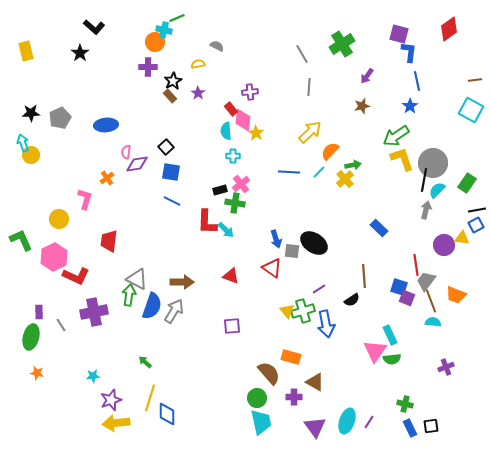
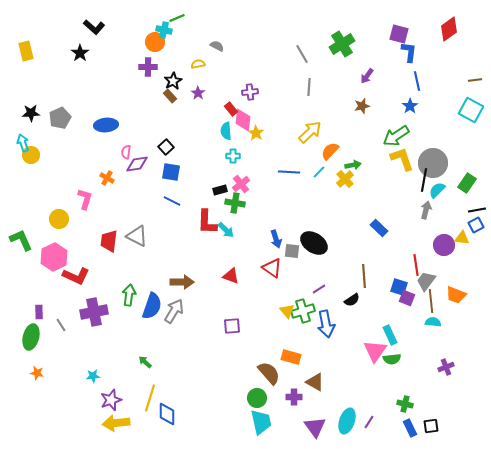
orange cross at (107, 178): rotated 24 degrees counterclockwise
gray triangle at (137, 279): moved 43 px up
brown line at (431, 301): rotated 15 degrees clockwise
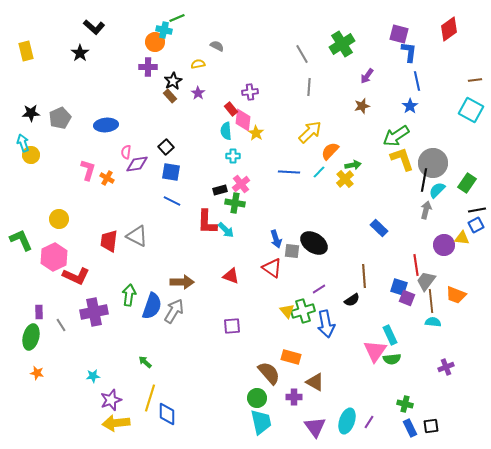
pink L-shape at (85, 199): moved 3 px right, 29 px up
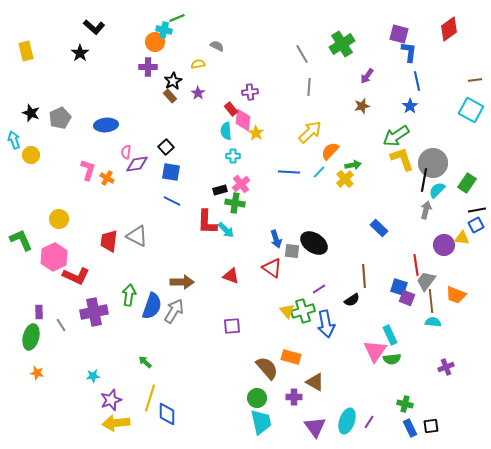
black star at (31, 113): rotated 24 degrees clockwise
cyan arrow at (23, 143): moved 9 px left, 3 px up
brown semicircle at (269, 373): moved 2 px left, 5 px up
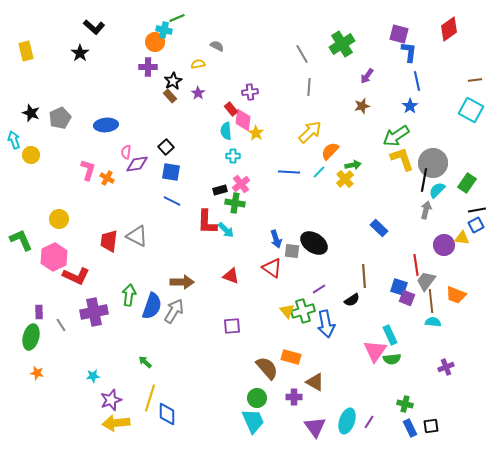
cyan trapezoid at (261, 422): moved 8 px left, 1 px up; rotated 12 degrees counterclockwise
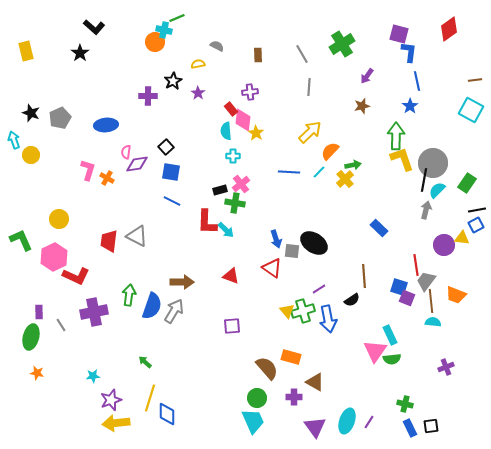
purple cross at (148, 67): moved 29 px down
brown rectangle at (170, 96): moved 88 px right, 41 px up; rotated 40 degrees clockwise
green arrow at (396, 136): rotated 124 degrees clockwise
blue arrow at (326, 324): moved 2 px right, 5 px up
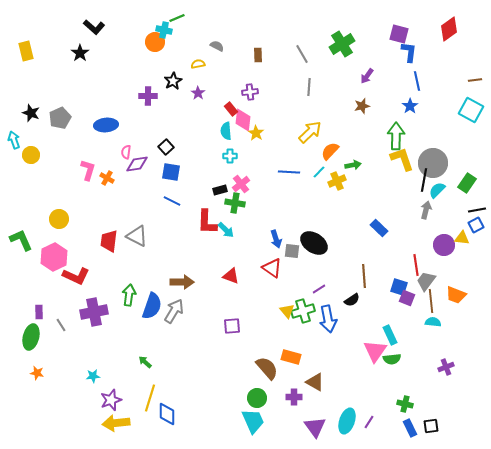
cyan cross at (233, 156): moved 3 px left
yellow cross at (345, 179): moved 8 px left, 2 px down; rotated 18 degrees clockwise
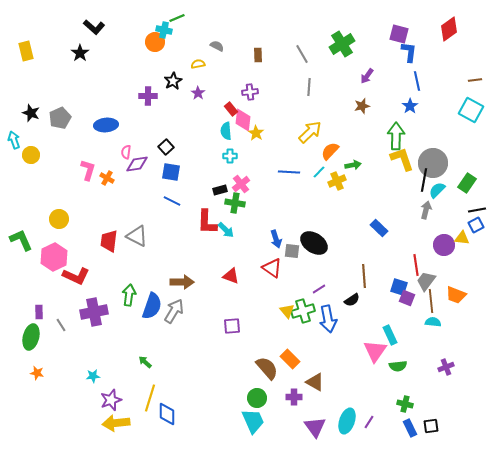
orange rectangle at (291, 357): moved 1 px left, 2 px down; rotated 30 degrees clockwise
green semicircle at (392, 359): moved 6 px right, 7 px down
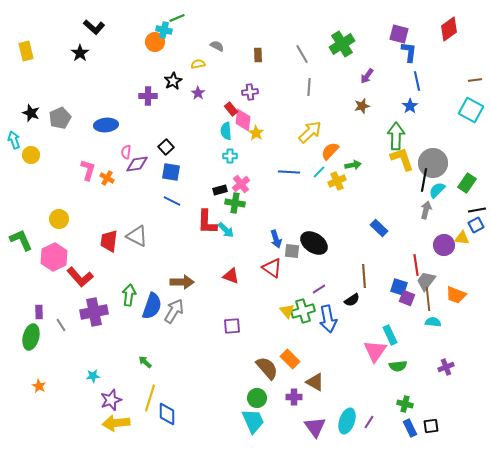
red L-shape at (76, 276): moved 4 px right, 1 px down; rotated 24 degrees clockwise
brown line at (431, 301): moved 3 px left, 2 px up
orange star at (37, 373): moved 2 px right, 13 px down; rotated 16 degrees clockwise
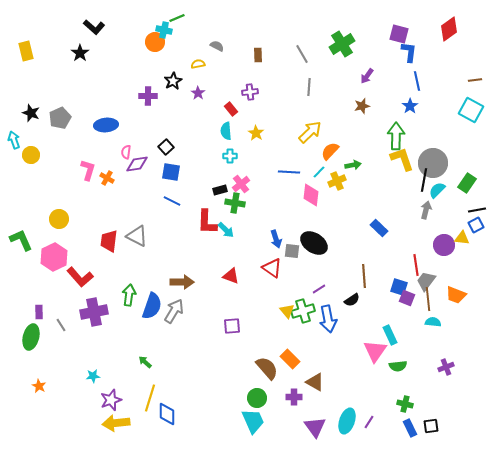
pink diamond at (243, 120): moved 68 px right, 75 px down
